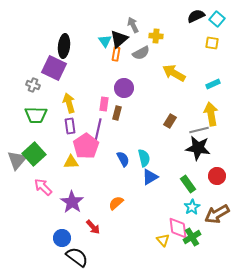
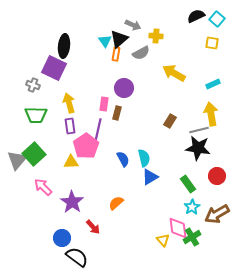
gray arrow at (133, 25): rotated 140 degrees clockwise
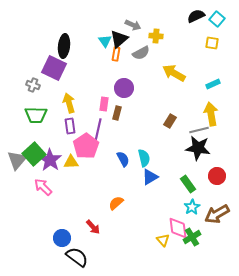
purple star at (72, 202): moved 22 px left, 42 px up
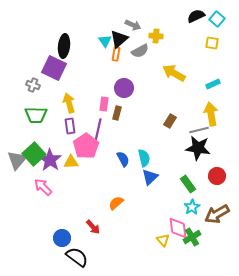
gray semicircle at (141, 53): moved 1 px left, 2 px up
blue triangle at (150, 177): rotated 12 degrees counterclockwise
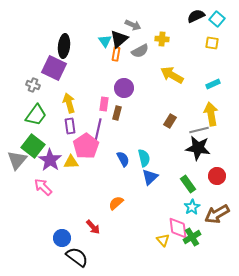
yellow cross at (156, 36): moved 6 px right, 3 px down
yellow arrow at (174, 73): moved 2 px left, 2 px down
green trapezoid at (36, 115): rotated 55 degrees counterclockwise
green square at (34, 154): moved 1 px left, 8 px up; rotated 10 degrees counterclockwise
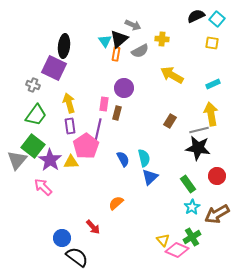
pink diamond at (178, 228): moved 1 px left, 22 px down; rotated 60 degrees counterclockwise
